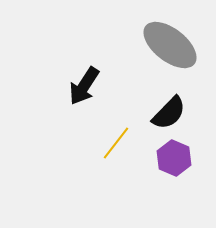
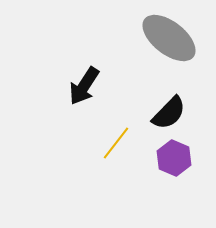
gray ellipse: moved 1 px left, 7 px up
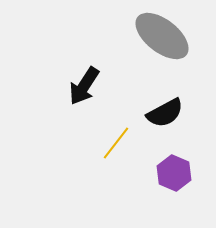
gray ellipse: moved 7 px left, 2 px up
black semicircle: moved 4 px left; rotated 18 degrees clockwise
purple hexagon: moved 15 px down
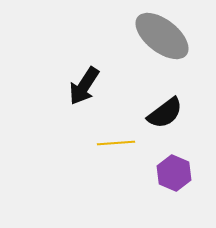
black semicircle: rotated 9 degrees counterclockwise
yellow line: rotated 48 degrees clockwise
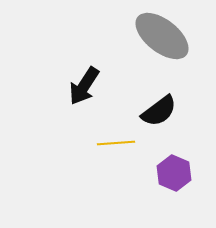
black semicircle: moved 6 px left, 2 px up
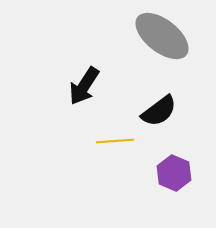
yellow line: moved 1 px left, 2 px up
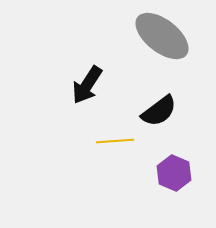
black arrow: moved 3 px right, 1 px up
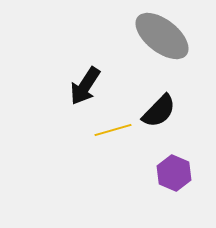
black arrow: moved 2 px left, 1 px down
black semicircle: rotated 9 degrees counterclockwise
yellow line: moved 2 px left, 11 px up; rotated 12 degrees counterclockwise
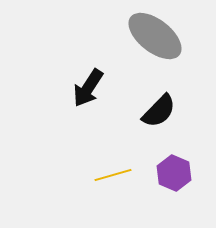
gray ellipse: moved 7 px left
black arrow: moved 3 px right, 2 px down
yellow line: moved 45 px down
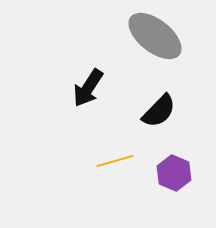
yellow line: moved 2 px right, 14 px up
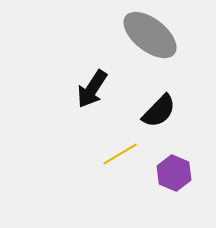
gray ellipse: moved 5 px left, 1 px up
black arrow: moved 4 px right, 1 px down
yellow line: moved 5 px right, 7 px up; rotated 15 degrees counterclockwise
